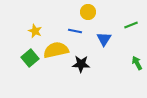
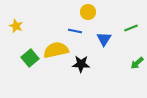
green line: moved 3 px down
yellow star: moved 19 px left, 5 px up
green arrow: rotated 104 degrees counterclockwise
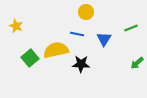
yellow circle: moved 2 px left
blue line: moved 2 px right, 3 px down
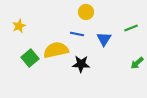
yellow star: moved 3 px right; rotated 24 degrees clockwise
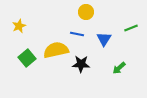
green square: moved 3 px left
green arrow: moved 18 px left, 5 px down
